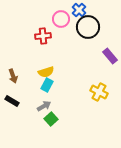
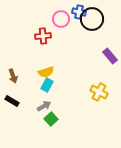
blue cross: moved 2 px down; rotated 32 degrees counterclockwise
black circle: moved 4 px right, 8 px up
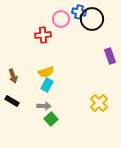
red cross: moved 1 px up
purple rectangle: rotated 21 degrees clockwise
yellow cross: moved 11 px down; rotated 18 degrees clockwise
gray arrow: rotated 32 degrees clockwise
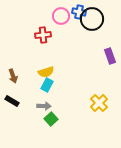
pink circle: moved 3 px up
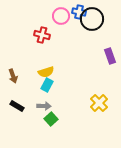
red cross: moved 1 px left; rotated 21 degrees clockwise
black rectangle: moved 5 px right, 5 px down
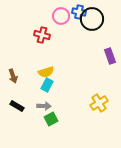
yellow cross: rotated 12 degrees clockwise
green square: rotated 16 degrees clockwise
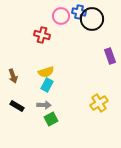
gray arrow: moved 1 px up
